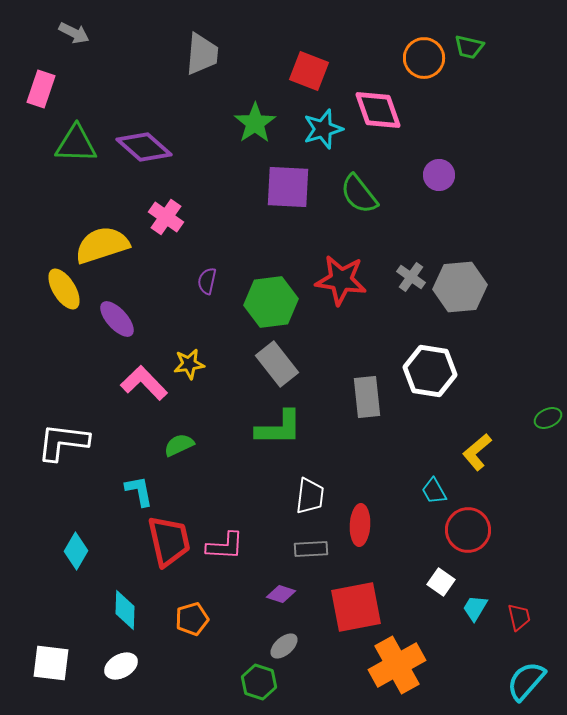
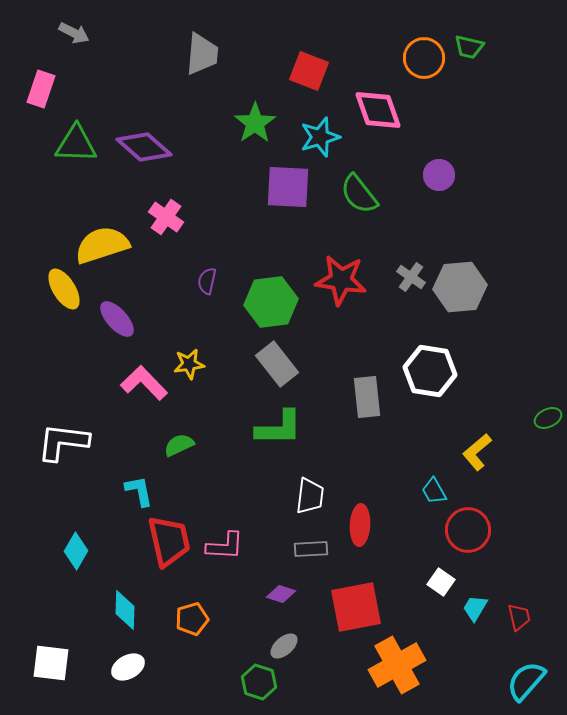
cyan star at (323, 129): moved 3 px left, 8 px down
white ellipse at (121, 666): moved 7 px right, 1 px down
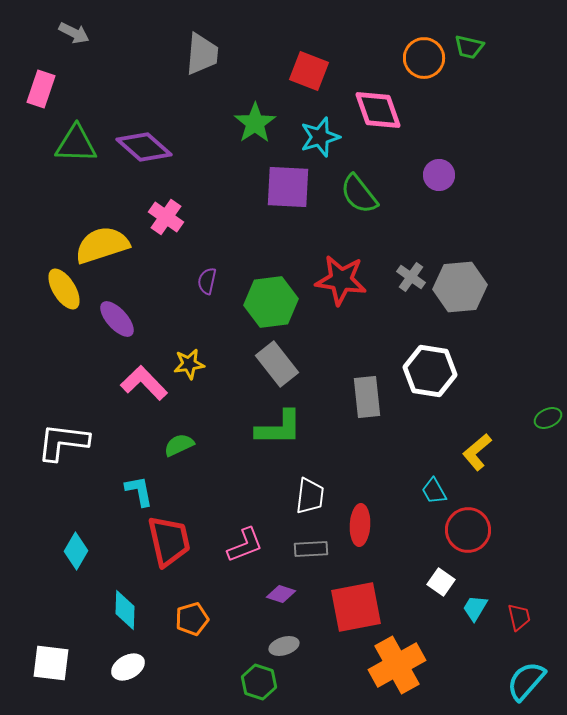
pink L-shape at (225, 546): moved 20 px right, 1 px up; rotated 24 degrees counterclockwise
gray ellipse at (284, 646): rotated 24 degrees clockwise
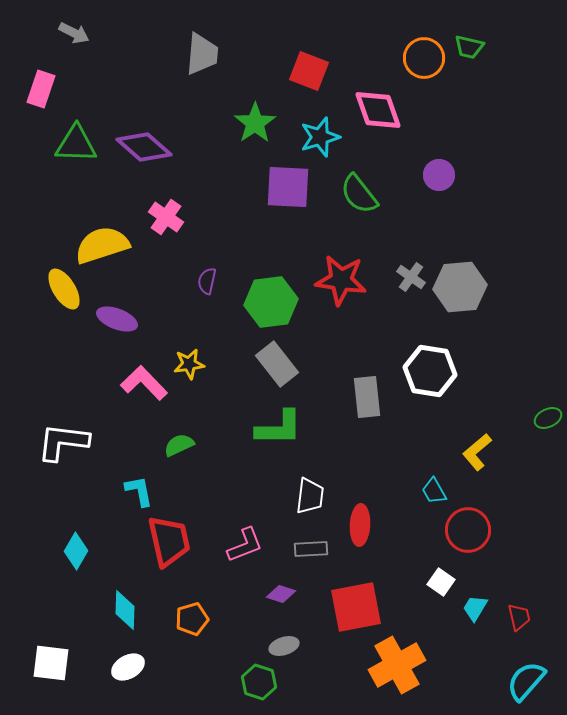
purple ellipse at (117, 319): rotated 27 degrees counterclockwise
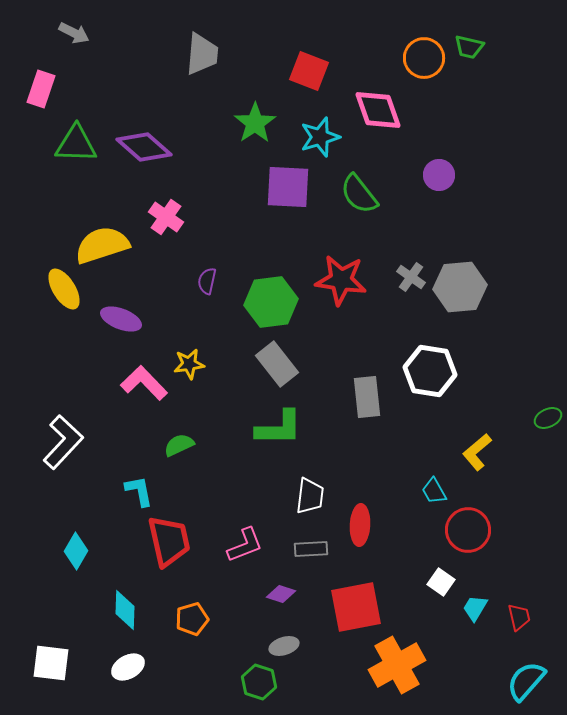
purple ellipse at (117, 319): moved 4 px right
white L-shape at (63, 442): rotated 126 degrees clockwise
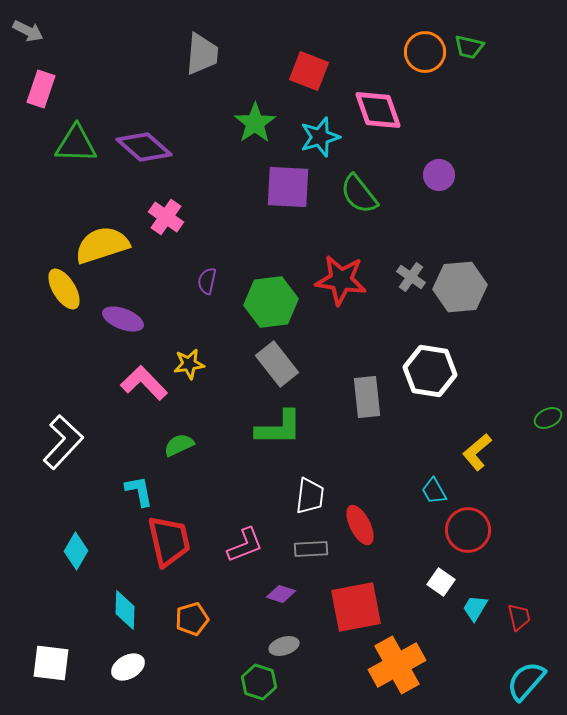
gray arrow at (74, 33): moved 46 px left, 2 px up
orange circle at (424, 58): moved 1 px right, 6 px up
purple ellipse at (121, 319): moved 2 px right
red ellipse at (360, 525): rotated 30 degrees counterclockwise
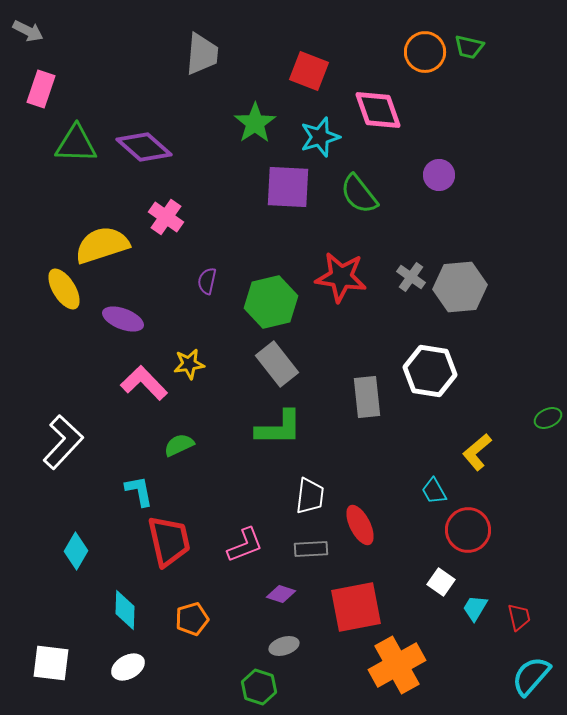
red star at (341, 280): moved 3 px up
green hexagon at (271, 302): rotated 6 degrees counterclockwise
cyan semicircle at (526, 681): moved 5 px right, 5 px up
green hexagon at (259, 682): moved 5 px down
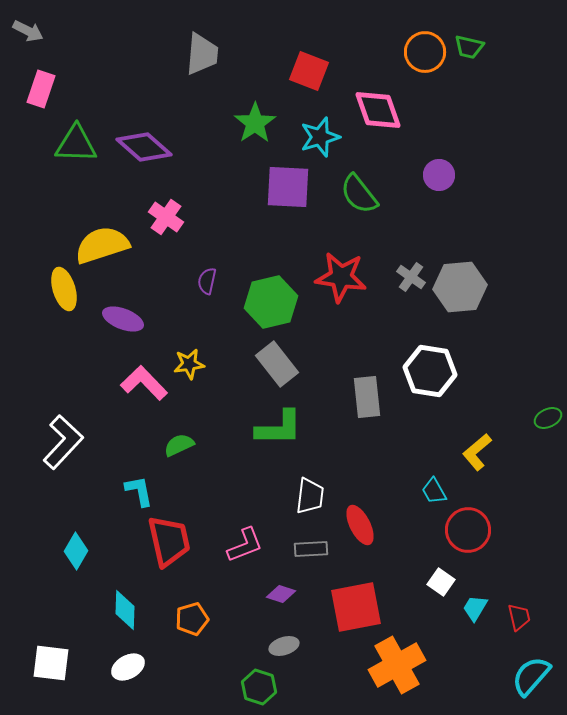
yellow ellipse at (64, 289): rotated 15 degrees clockwise
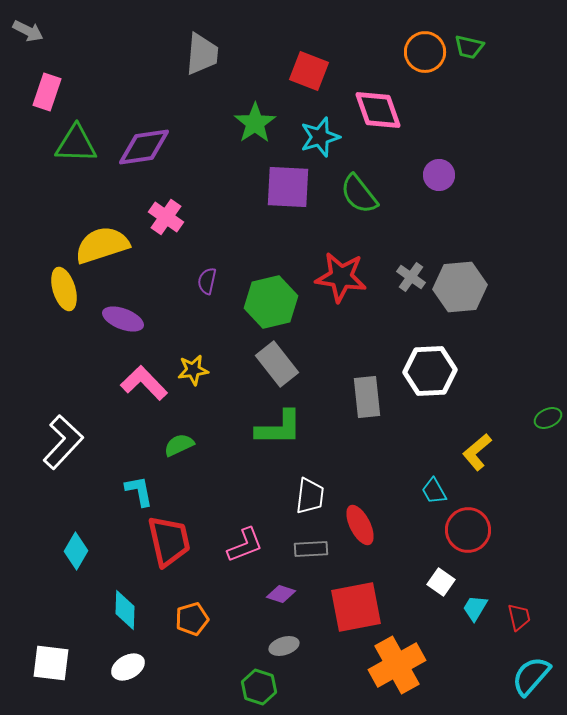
pink rectangle at (41, 89): moved 6 px right, 3 px down
purple diamond at (144, 147): rotated 50 degrees counterclockwise
yellow star at (189, 364): moved 4 px right, 6 px down
white hexagon at (430, 371): rotated 12 degrees counterclockwise
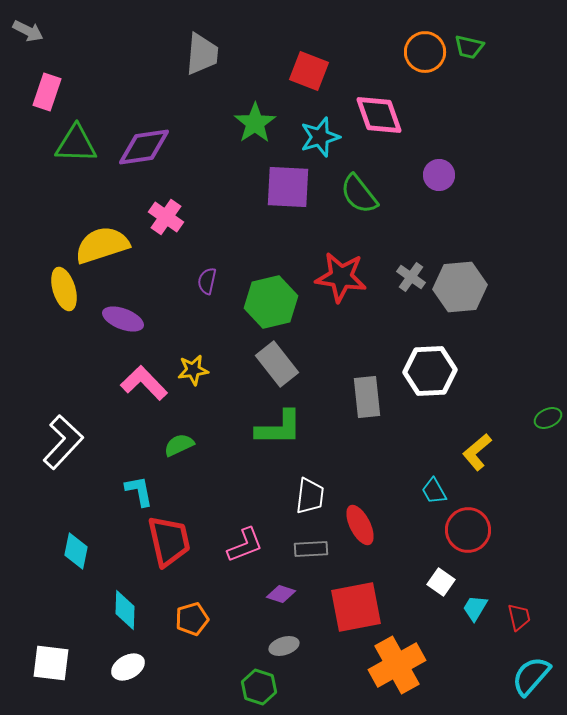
pink diamond at (378, 110): moved 1 px right, 5 px down
cyan diamond at (76, 551): rotated 18 degrees counterclockwise
